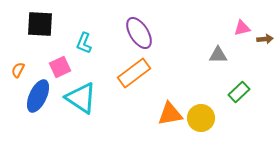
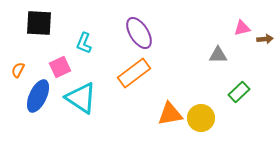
black square: moved 1 px left, 1 px up
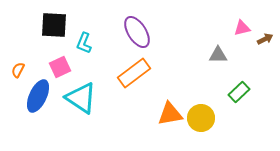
black square: moved 15 px right, 2 px down
purple ellipse: moved 2 px left, 1 px up
brown arrow: rotated 21 degrees counterclockwise
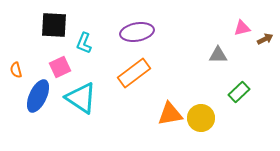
purple ellipse: rotated 68 degrees counterclockwise
orange semicircle: moved 2 px left; rotated 42 degrees counterclockwise
